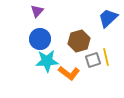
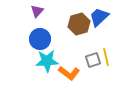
blue trapezoid: moved 9 px left, 1 px up
brown hexagon: moved 17 px up
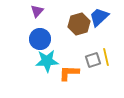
orange L-shape: rotated 145 degrees clockwise
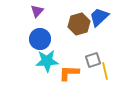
yellow line: moved 1 px left, 14 px down
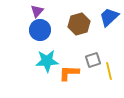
blue trapezoid: moved 10 px right
blue circle: moved 9 px up
yellow line: moved 4 px right
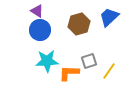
purple triangle: rotated 40 degrees counterclockwise
gray square: moved 4 px left, 1 px down
yellow line: rotated 48 degrees clockwise
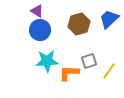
blue trapezoid: moved 2 px down
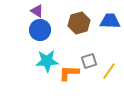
blue trapezoid: moved 1 px right, 2 px down; rotated 45 degrees clockwise
brown hexagon: moved 1 px up
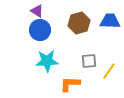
gray square: rotated 14 degrees clockwise
orange L-shape: moved 1 px right, 11 px down
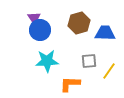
purple triangle: moved 3 px left, 7 px down; rotated 24 degrees clockwise
blue trapezoid: moved 5 px left, 12 px down
